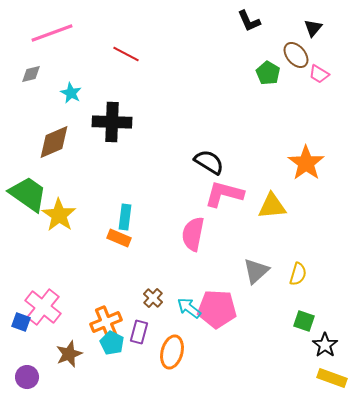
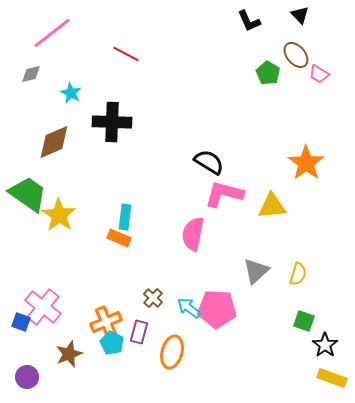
black triangle: moved 13 px left, 13 px up; rotated 24 degrees counterclockwise
pink line: rotated 18 degrees counterclockwise
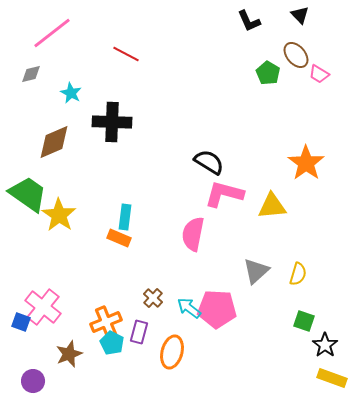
purple circle: moved 6 px right, 4 px down
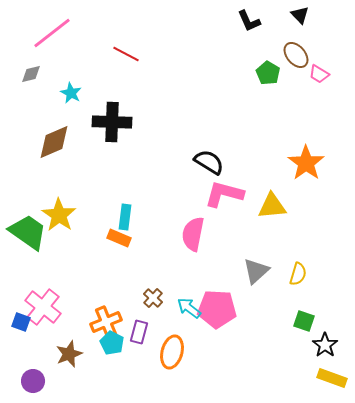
green trapezoid: moved 38 px down
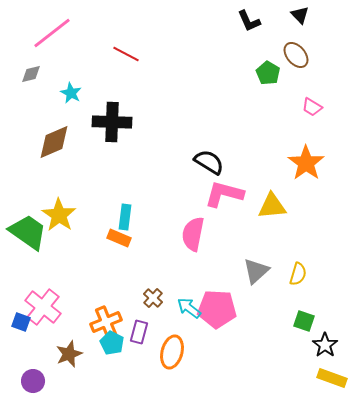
pink trapezoid: moved 7 px left, 33 px down
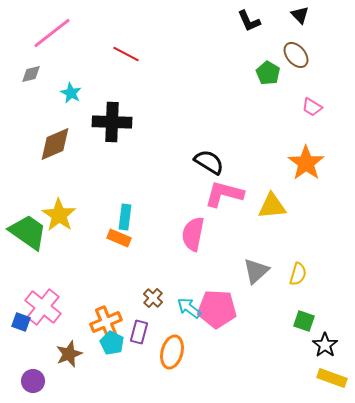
brown diamond: moved 1 px right, 2 px down
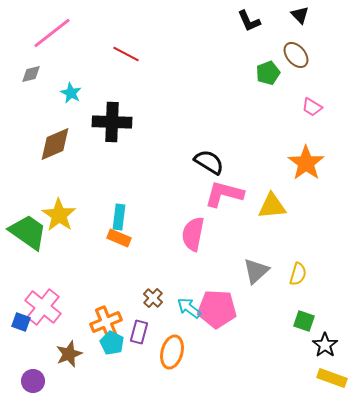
green pentagon: rotated 20 degrees clockwise
cyan rectangle: moved 6 px left
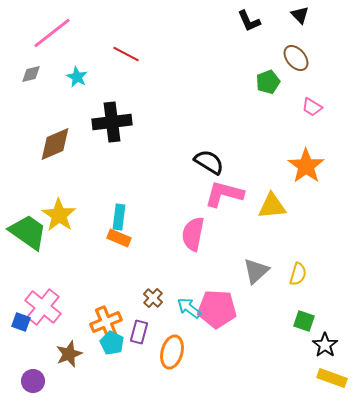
brown ellipse: moved 3 px down
green pentagon: moved 9 px down
cyan star: moved 6 px right, 16 px up
black cross: rotated 9 degrees counterclockwise
orange star: moved 3 px down
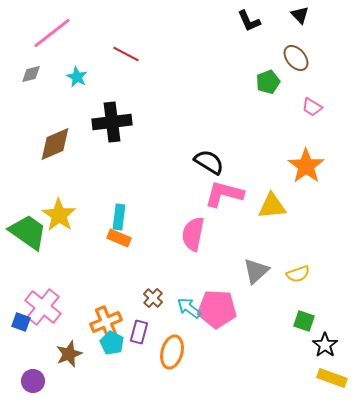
yellow semicircle: rotated 55 degrees clockwise
